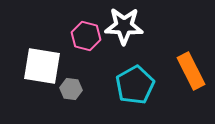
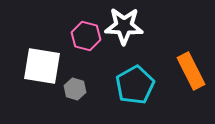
gray hexagon: moved 4 px right; rotated 10 degrees clockwise
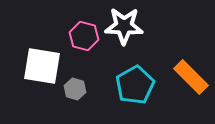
pink hexagon: moved 2 px left
orange rectangle: moved 6 px down; rotated 18 degrees counterclockwise
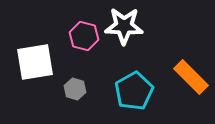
white square: moved 7 px left, 4 px up; rotated 18 degrees counterclockwise
cyan pentagon: moved 1 px left, 6 px down
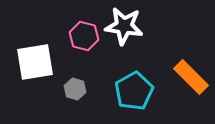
white star: rotated 6 degrees clockwise
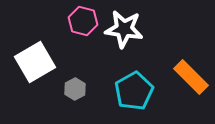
white star: moved 3 px down
pink hexagon: moved 1 px left, 15 px up
white square: rotated 21 degrees counterclockwise
gray hexagon: rotated 15 degrees clockwise
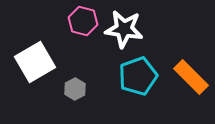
cyan pentagon: moved 4 px right, 15 px up; rotated 9 degrees clockwise
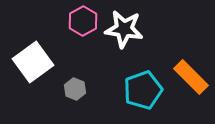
pink hexagon: rotated 16 degrees clockwise
white square: moved 2 px left; rotated 6 degrees counterclockwise
cyan pentagon: moved 5 px right, 14 px down
gray hexagon: rotated 10 degrees counterclockwise
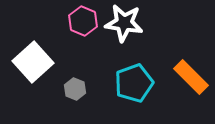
pink hexagon: rotated 8 degrees counterclockwise
white star: moved 6 px up
white square: rotated 6 degrees counterclockwise
cyan pentagon: moved 9 px left, 7 px up
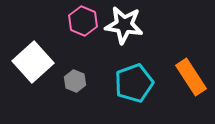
white star: moved 2 px down
orange rectangle: rotated 12 degrees clockwise
gray hexagon: moved 8 px up
